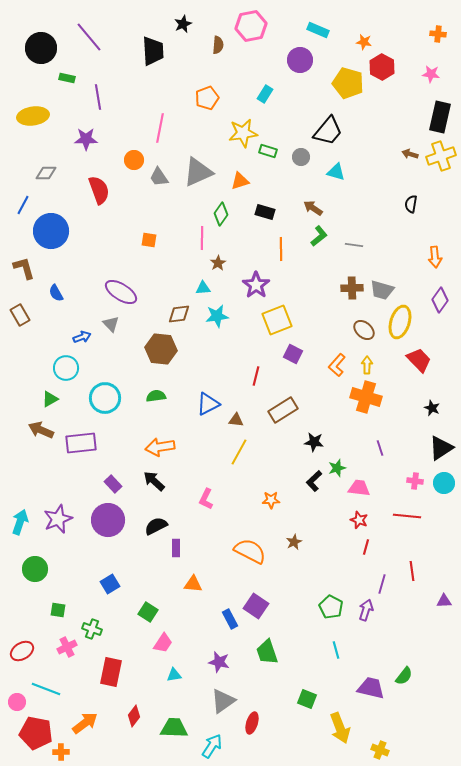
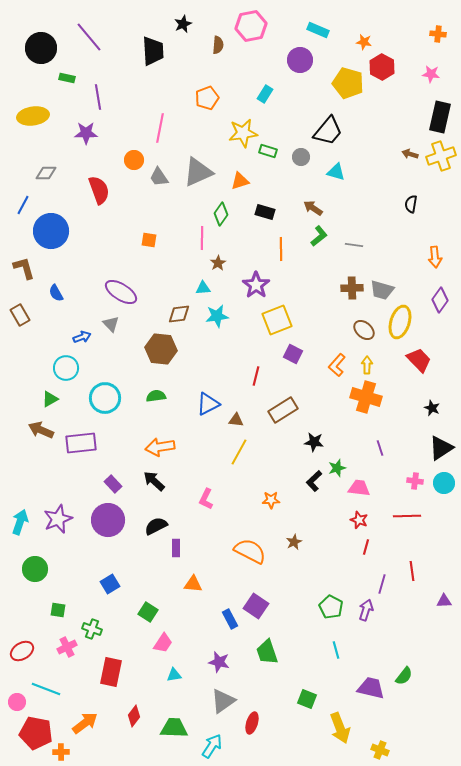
purple star at (86, 139): moved 6 px up
red line at (407, 516): rotated 8 degrees counterclockwise
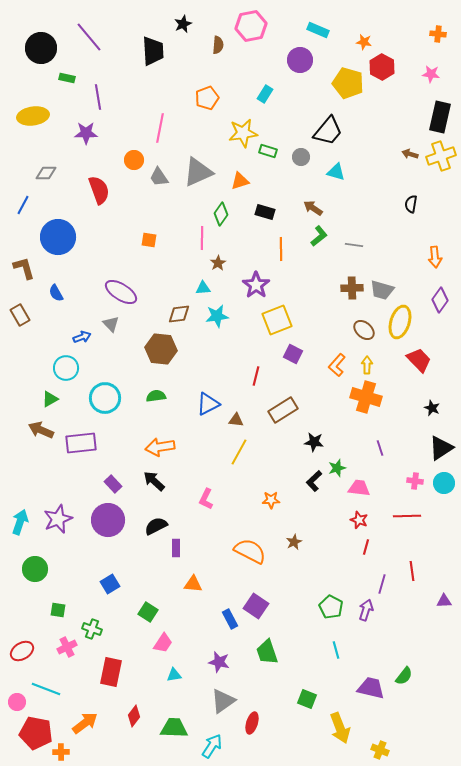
blue circle at (51, 231): moved 7 px right, 6 px down
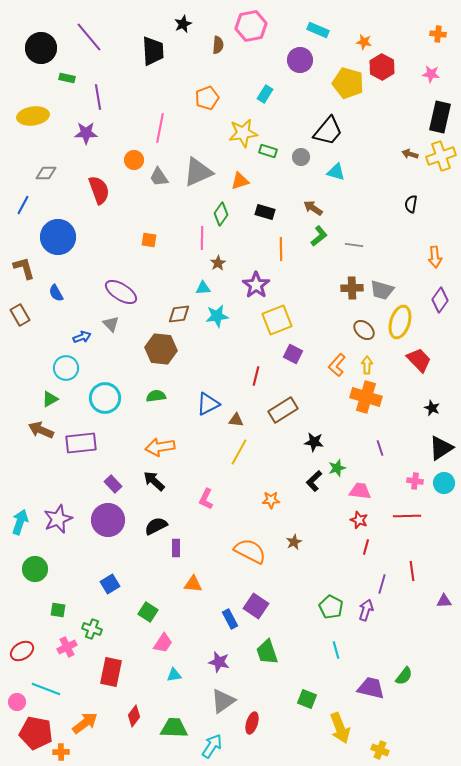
pink trapezoid at (359, 488): moved 1 px right, 3 px down
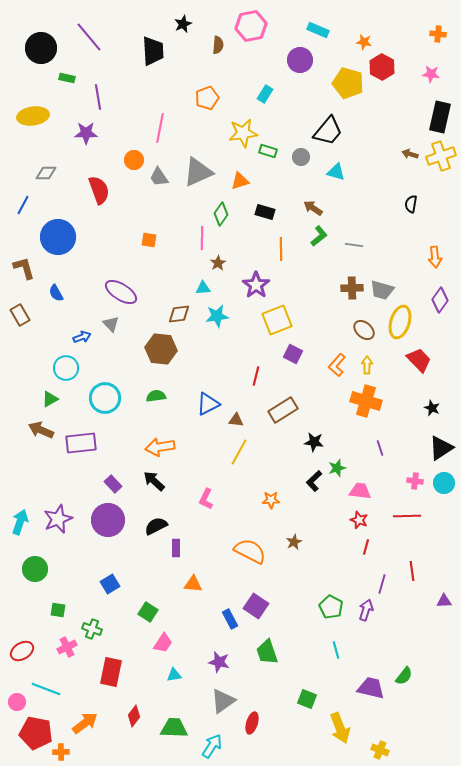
orange cross at (366, 397): moved 4 px down
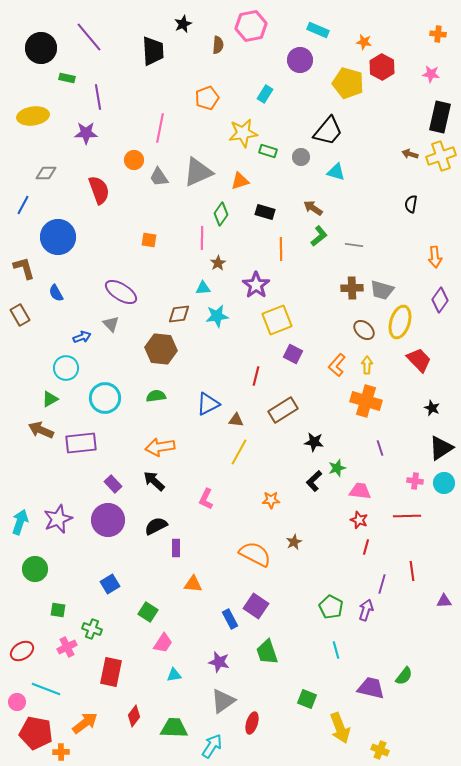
orange semicircle at (250, 551): moved 5 px right, 3 px down
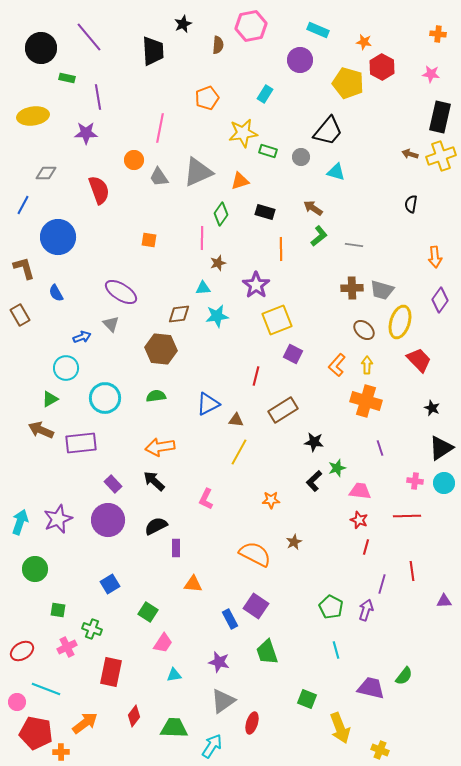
brown star at (218, 263): rotated 14 degrees clockwise
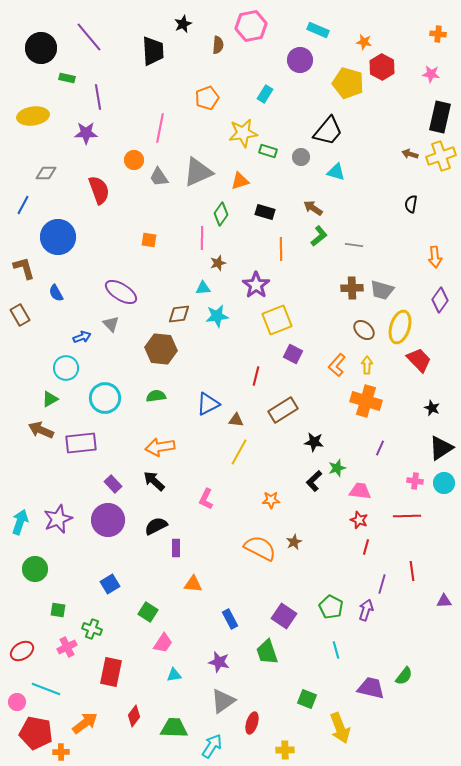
yellow ellipse at (400, 322): moved 5 px down
purple line at (380, 448): rotated 42 degrees clockwise
orange semicircle at (255, 554): moved 5 px right, 6 px up
purple square at (256, 606): moved 28 px right, 10 px down
yellow cross at (380, 750): moved 95 px left; rotated 24 degrees counterclockwise
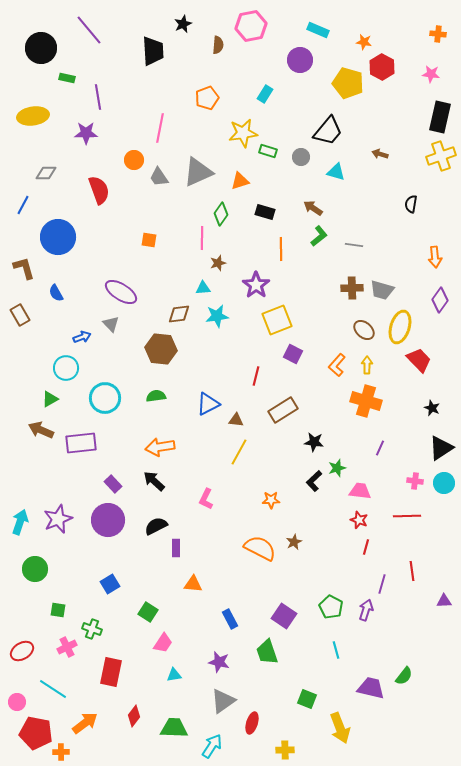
purple line at (89, 37): moved 7 px up
brown arrow at (410, 154): moved 30 px left
cyan line at (46, 689): moved 7 px right; rotated 12 degrees clockwise
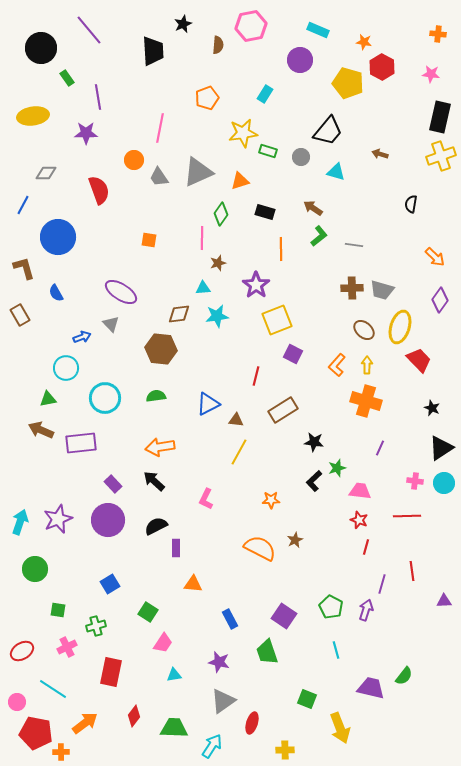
green rectangle at (67, 78): rotated 42 degrees clockwise
orange arrow at (435, 257): rotated 40 degrees counterclockwise
green triangle at (50, 399): moved 2 px left; rotated 18 degrees clockwise
brown star at (294, 542): moved 1 px right, 2 px up
green cross at (92, 629): moved 4 px right, 3 px up; rotated 36 degrees counterclockwise
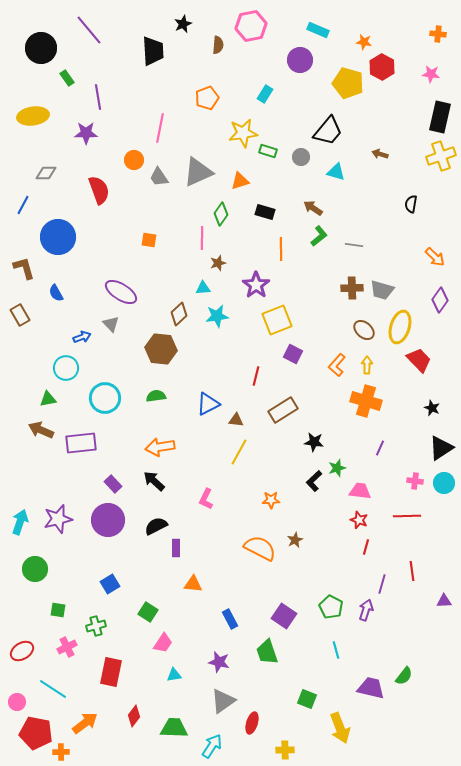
brown diamond at (179, 314): rotated 35 degrees counterclockwise
purple star at (58, 519): rotated 8 degrees clockwise
